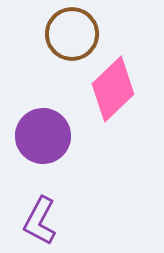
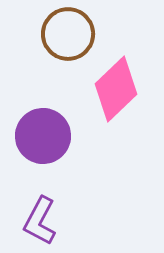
brown circle: moved 4 px left
pink diamond: moved 3 px right
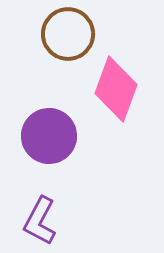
pink diamond: rotated 26 degrees counterclockwise
purple circle: moved 6 px right
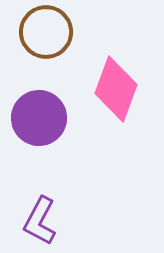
brown circle: moved 22 px left, 2 px up
purple circle: moved 10 px left, 18 px up
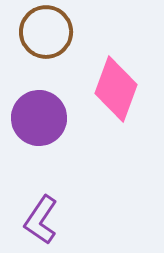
purple L-shape: moved 1 px right, 1 px up; rotated 6 degrees clockwise
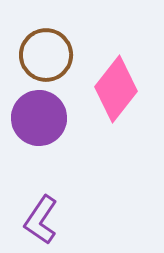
brown circle: moved 23 px down
pink diamond: rotated 18 degrees clockwise
